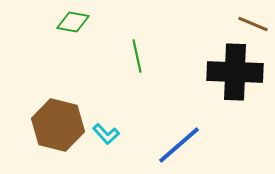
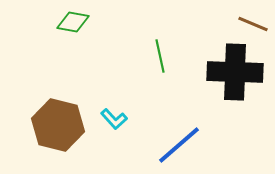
green line: moved 23 px right
cyan L-shape: moved 8 px right, 15 px up
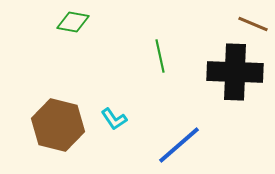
cyan L-shape: rotated 8 degrees clockwise
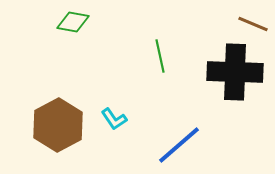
brown hexagon: rotated 18 degrees clockwise
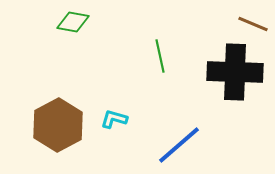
cyan L-shape: rotated 140 degrees clockwise
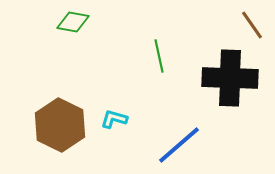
brown line: moved 1 px left, 1 px down; rotated 32 degrees clockwise
green line: moved 1 px left
black cross: moved 5 px left, 6 px down
brown hexagon: moved 2 px right; rotated 6 degrees counterclockwise
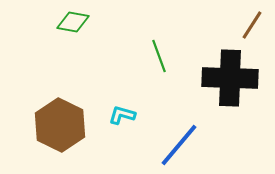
brown line: rotated 68 degrees clockwise
green line: rotated 8 degrees counterclockwise
cyan L-shape: moved 8 px right, 4 px up
blue line: rotated 9 degrees counterclockwise
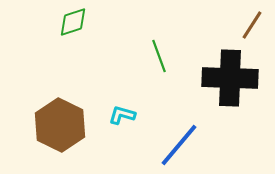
green diamond: rotated 28 degrees counterclockwise
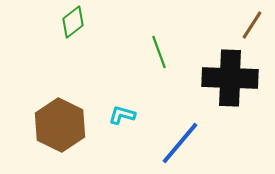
green diamond: rotated 20 degrees counterclockwise
green line: moved 4 px up
blue line: moved 1 px right, 2 px up
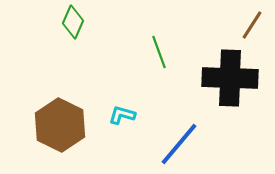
green diamond: rotated 28 degrees counterclockwise
blue line: moved 1 px left, 1 px down
